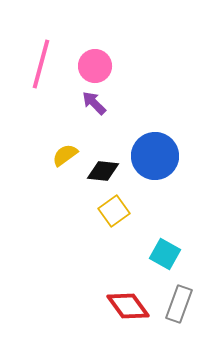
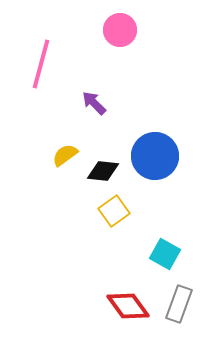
pink circle: moved 25 px right, 36 px up
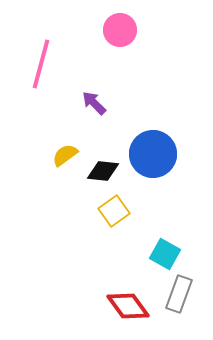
blue circle: moved 2 px left, 2 px up
gray rectangle: moved 10 px up
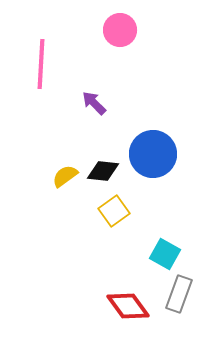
pink line: rotated 12 degrees counterclockwise
yellow semicircle: moved 21 px down
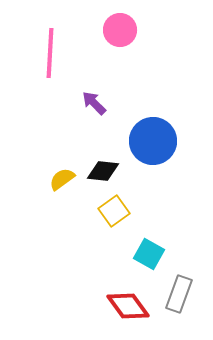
pink line: moved 9 px right, 11 px up
blue circle: moved 13 px up
yellow semicircle: moved 3 px left, 3 px down
cyan square: moved 16 px left
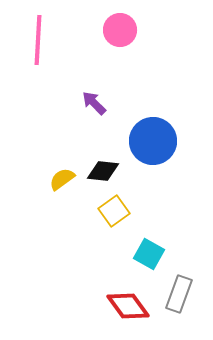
pink line: moved 12 px left, 13 px up
